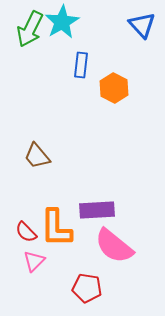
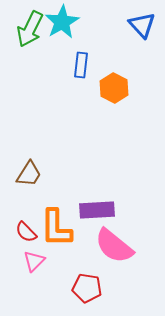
brown trapezoid: moved 8 px left, 18 px down; rotated 108 degrees counterclockwise
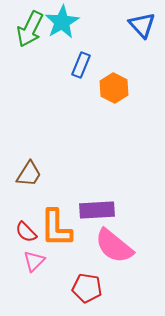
blue rectangle: rotated 15 degrees clockwise
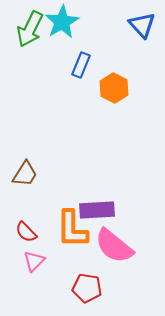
brown trapezoid: moved 4 px left
orange L-shape: moved 16 px right, 1 px down
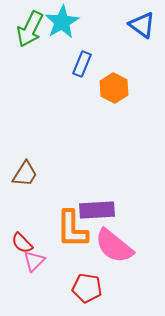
blue triangle: rotated 12 degrees counterclockwise
blue rectangle: moved 1 px right, 1 px up
red semicircle: moved 4 px left, 11 px down
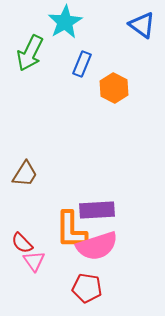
cyan star: moved 3 px right
green arrow: moved 24 px down
orange L-shape: moved 1 px left, 1 px down
pink semicircle: moved 17 px left; rotated 57 degrees counterclockwise
pink triangle: rotated 20 degrees counterclockwise
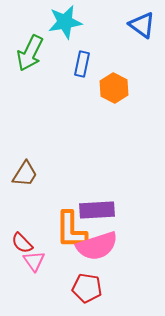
cyan star: rotated 20 degrees clockwise
blue rectangle: rotated 10 degrees counterclockwise
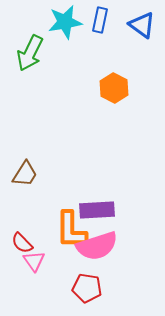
blue rectangle: moved 18 px right, 44 px up
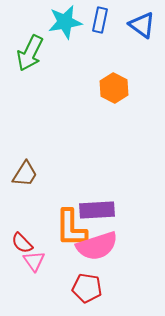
orange L-shape: moved 2 px up
